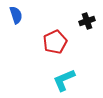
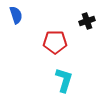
red pentagon: rotated 25 degrees clockwise
cyan L-shape: rotated 130 degrees clockwise
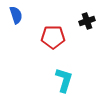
red pentagon: moved 2 px left, 5 px up
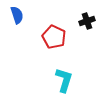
blue semicircle: moved 1 px right
red pentagon: moved 1 px right; rotated 25 degrees clockwise
